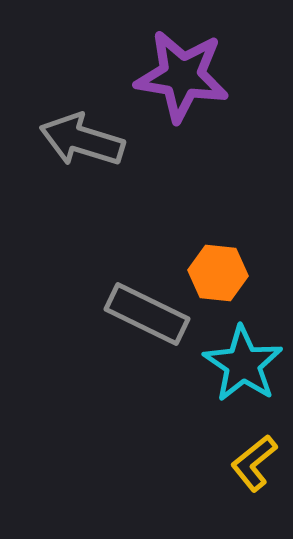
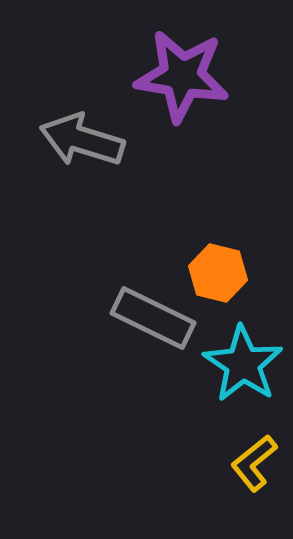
orange hexagon: rotated 8 degrees clockwise
gray rectangle: moved 6 px right, 4 px down
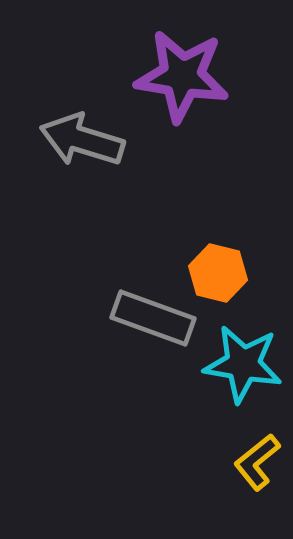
gray rectangle: rotated 6 degrees counterclockwise
cyan star: rotated 24 degrees counterclockwise
yellow L-shape: moved 3 px right, 1 px up
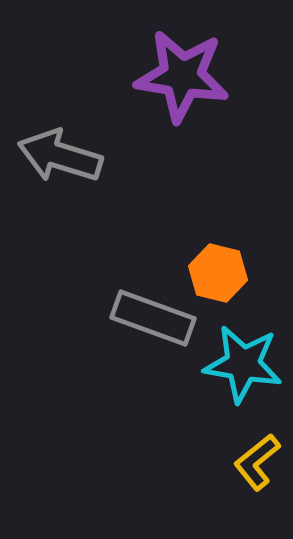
gray arrow: moved 22 px left, 16 px down
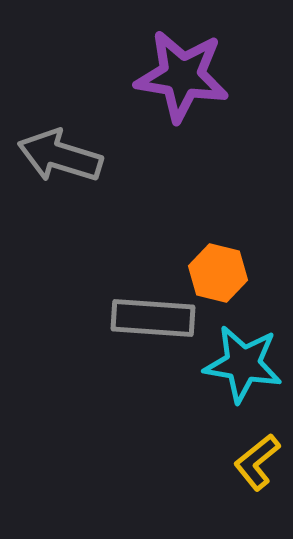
gray rectangle: rotated 16 degrees counterclockwise
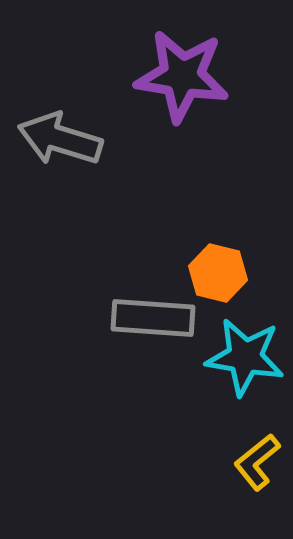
gray arrow: moved 17 px up
cyan star: moved 2 px right, 7 px up
